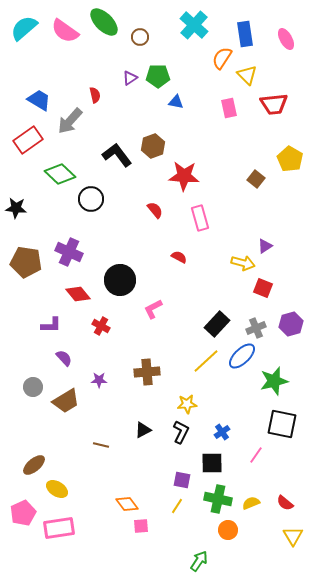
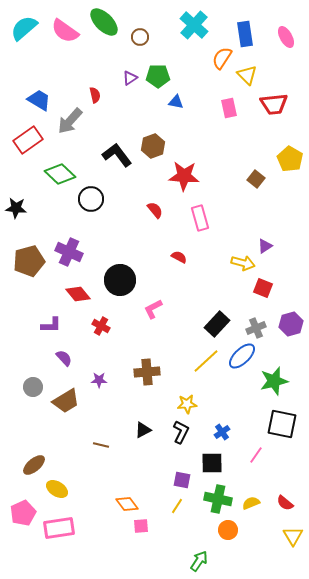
pink ellipse at (286, 39): moved 2 px up
brown pentagon at (26, 262): moved 3 px right, 1 px up; rotated 24 degrees counterclockwise
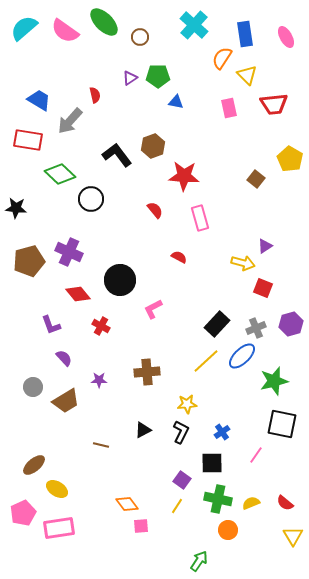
red rectangle at (28, 140): rotated 44 degrees clockwise
purple L-shape at (51, 325): rotated 70 degrees clockwise
purple square at (182, 480): rotated 24 degrees clockwise
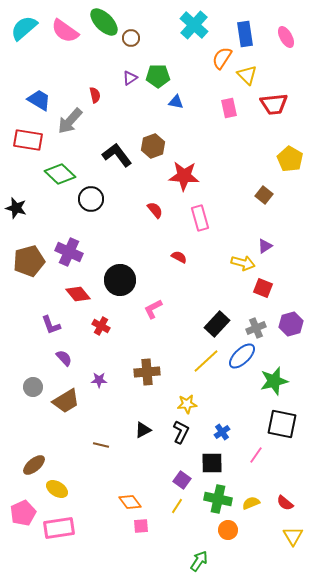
brown circle at (140, 37): moved 9 px left, 1 px down
brown square at (256, 179): moved 8 px right, 16 px down
black star at (16, 208): rotated 10 degrees clockwise
orange diamond at (127, 504): moved 3 px right, 2 px up
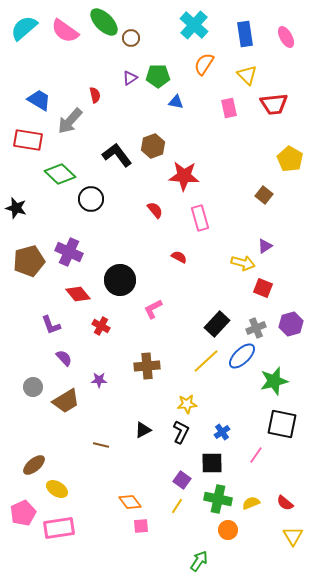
orange semicircle at (222, 58): moved 18 px left, 6 px down
brown cross at (147, 372): moved 6 px up
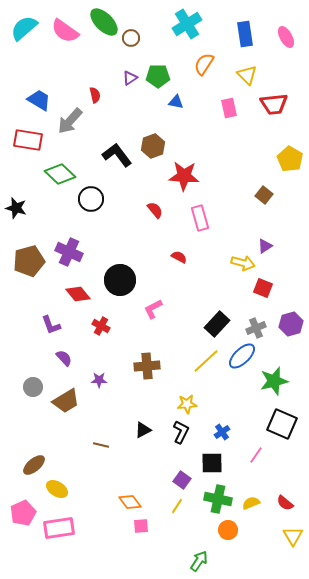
cyan cross at (194, 25): moved 7 px left, 1 px up; rotated 16 degrees clockwise
black square at (282, 424): rotated 12 degrees clockwise
